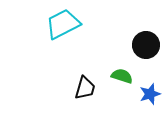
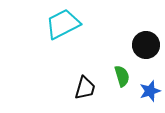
green semicircle: rotated 55 degrees clockwise
blue star: moved 3 px up
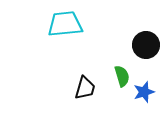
cyan trapezoid: moved 2 px right; rotated 21 degrees clockwise
blue star: moved 6 px left, 1 px down
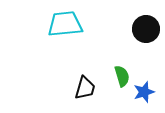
black circle: moved 16 px up
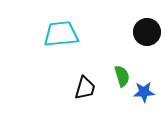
cyan trapezoid: moved 4 px left, 10 px down
black circle: moved 1 px right, 3 px down
blue star: rotated 15 degrees clockwise
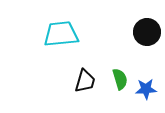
green semicircle: moved 2 px left, 3 px down
black trapezoid: moved 7 px up
blue star: moved 2 px right, 3 px up
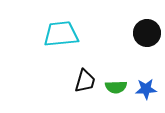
black circle: moved 1 px down
green semicircle: moved 4 px left, 8 px down; rotated 105 degrees clockwise
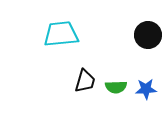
black circle: moved 1 px right, 2 px down
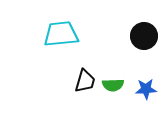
black circle: moved 4 px left, 1 px down
green semicircle: moved 3 px left, 2 px up
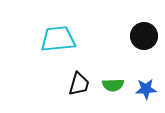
cyan trapezoid: moved 3 px left, 5 px down
black trapezoid: moved 6 px left, 3 px down
